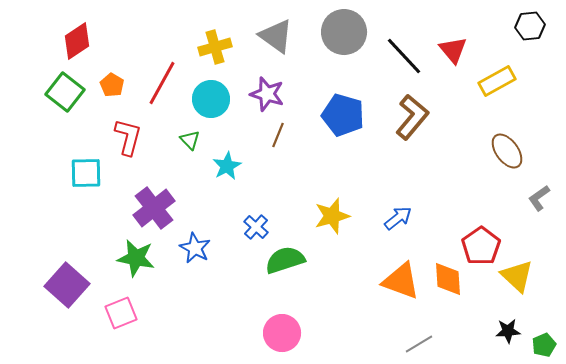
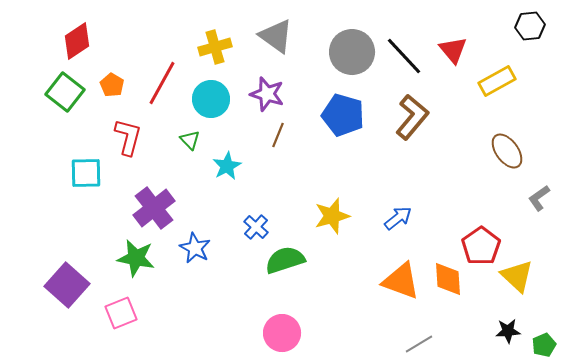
gray circle: moved 8 px right, 20 px down
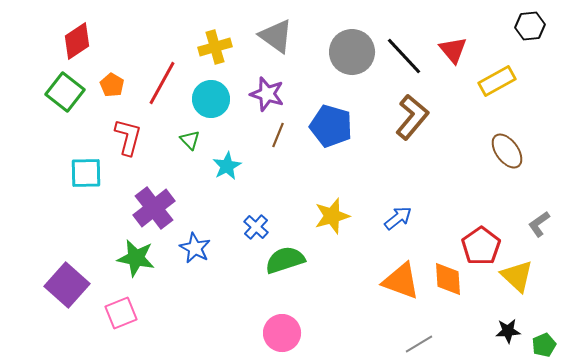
blue pentagon: moved 12 px left, 11 px down
gray L-shape: moved 26 px down
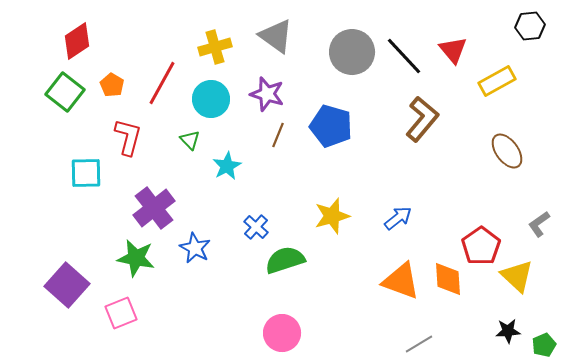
brown L-shape: moved 10 px right, 2 px down
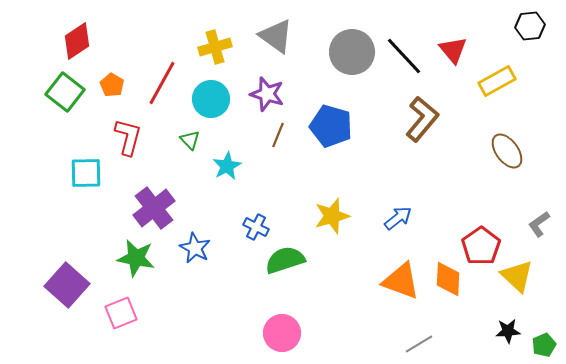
blue cross: rotated 15 degrees counterclockwise
orange diamond: rotated 6 degrees clockwise
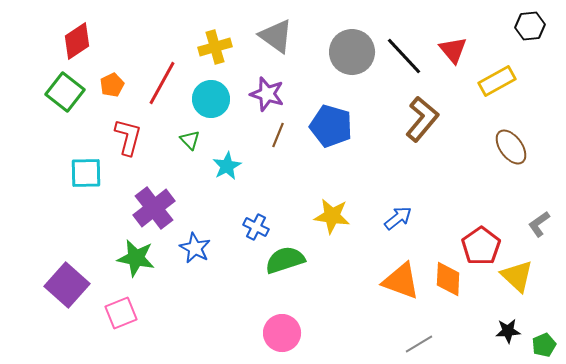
orange pentagon: rotated 15 degrees clockwise
brown ellipse: moved 4 px right, 4 px up
yellow star: rotated 24 degrees clockwise
